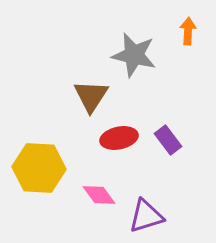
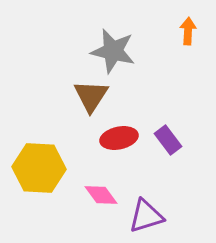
gray star: moved 21 px left, 4 px up
pink diamond: moved 2 px right
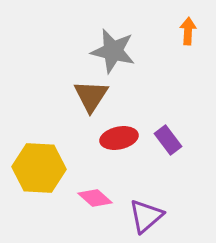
pink diamond: moved 6 px left, 3 px down; rotated 12 degrees counterclockwise
purple triangle: rotated 24 degrees counterclockwise
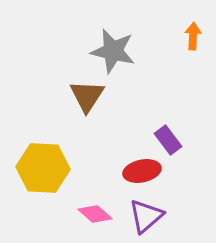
orange arrow: moved 5 px right, 5 px down
brown triangle: moved 4 px left
red ellipse: moved 23 px right, 33 px down
yellow hexagon: moved 4 px right
pink diamond: moved 16 px down
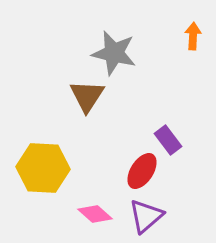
gray star: moved 1 px right, 2 px down
red ellipse: rotated 45 degrees counterclockwise
